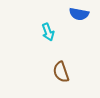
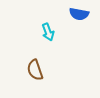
brown semicircle: moved 26 px left, 2 px up
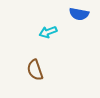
cyan arrow: rotated 90 degrees clockwise
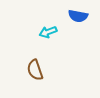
blue semicircle: moved 1 px left, 2 px down
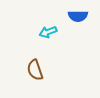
blue semicircle: rotated 12 degrees counterclockwise
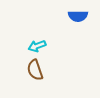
cyan arrow: moved 11 px left, 14 px down
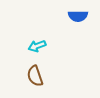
brown semicircle: moved 6 px down
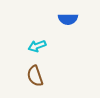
blue semicircle: moved 10 px left, 3 px down
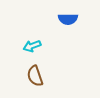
cyan arrow: moved 5 px left
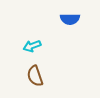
blue semicircle: moved 2 px right
